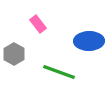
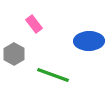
pink rectangle: moved 4 px left
green line: moved 6 px left, 3 px down
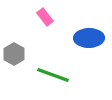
pink rectangle: moved 11 px right, 7 px up
blue ellipse: moved 3 px up
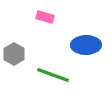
pink rectangle: rotated 36 degrees counterclockwise
blue ellipse: moved 3 px left, 7 px down
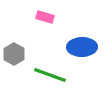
blue ellipse: moved 4 px left, 2 px down
green line: moved 3 px left
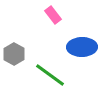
pink rectangle: moved 8 px right, 2 px up; rotated 36 degrees clockwise
green line: rotated 16 degrees clockwise
